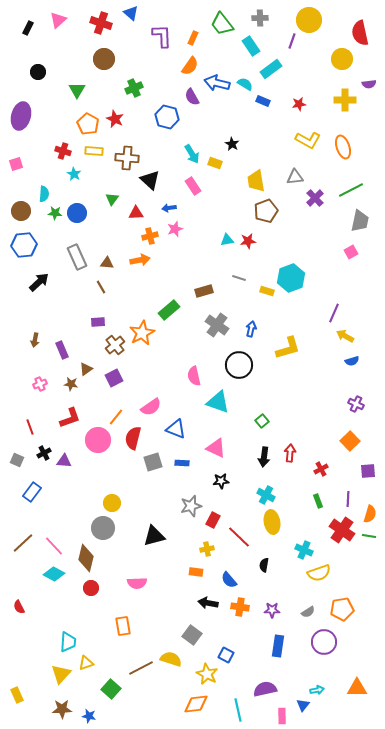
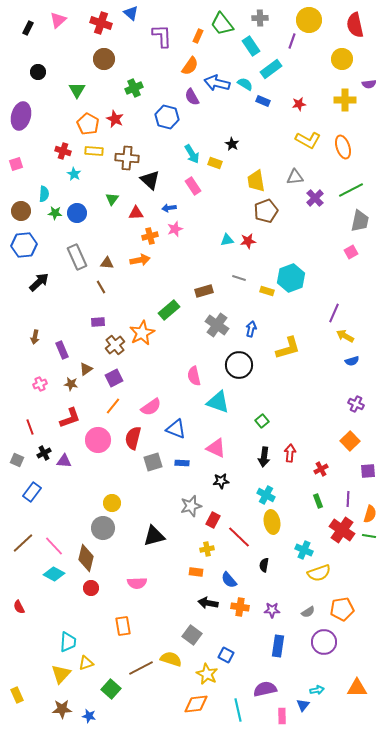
red semicircle at (360, 33): moved 5 px left, 8 px up
orange rectangle at (193, 38): moved 5 px right, 2 px up
brown arrow at (35, 340): moved 3 px up
orange line at (116, 417): moved 3 px left, 11 px up
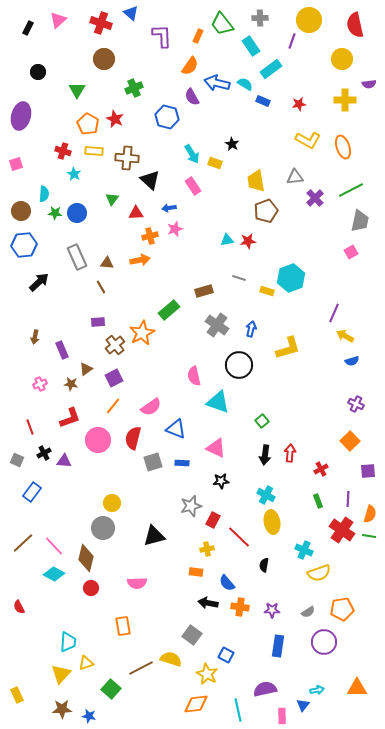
black arrow at (264, 457): moved 1 px right, 2 px up
blue semicircle at (229, 580): moved 2 px left, 3 px down
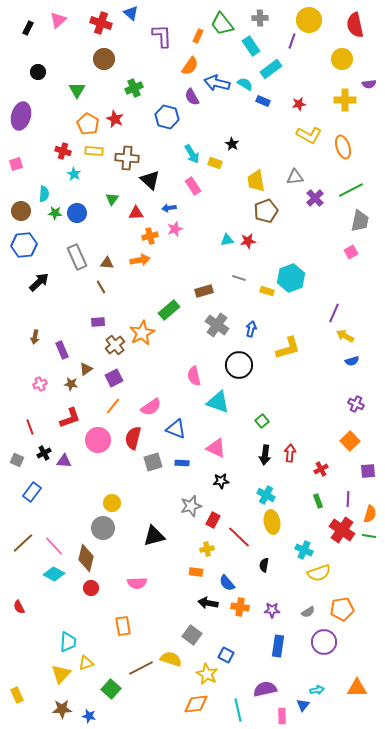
yellow L-shape at (308, 140): moved 1 px right, 5 px up
